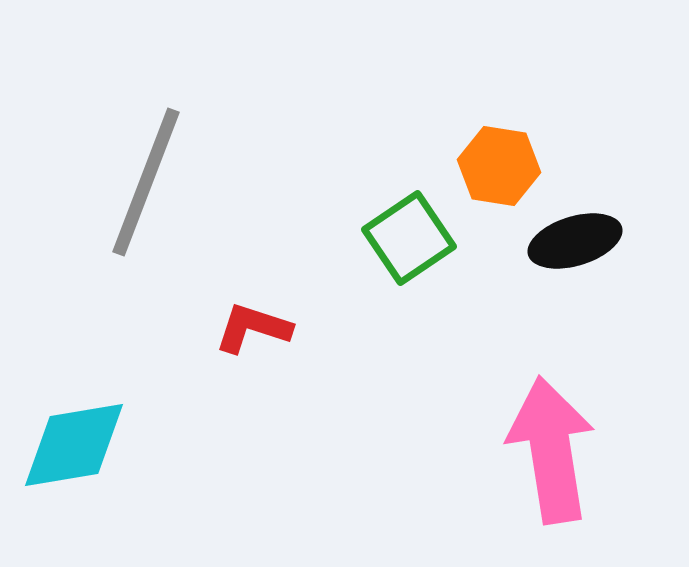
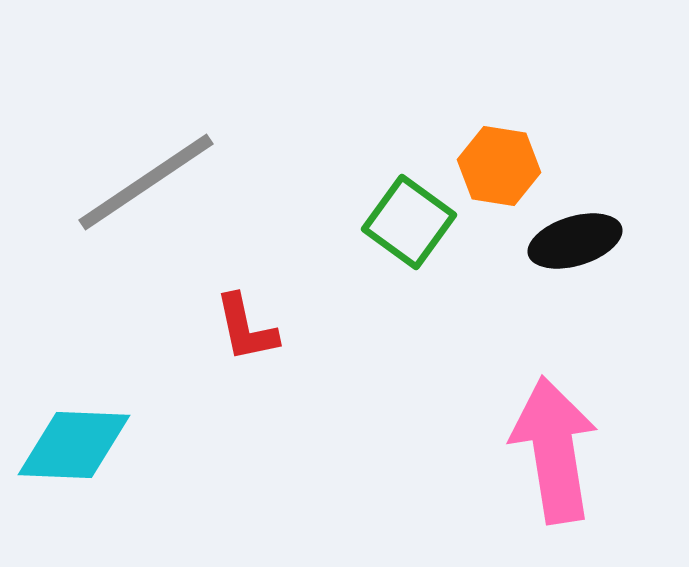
gray line: rotated 35 degrees clockwise
green square: moved 16 px up; rotated 20 degrees counterclockwise
red L-shape: moved 7 px left; rotated 120 degrees counterclockwise
cyan diamond: rotated 12 degrees clockwise
pink arrow: moved 3 px right
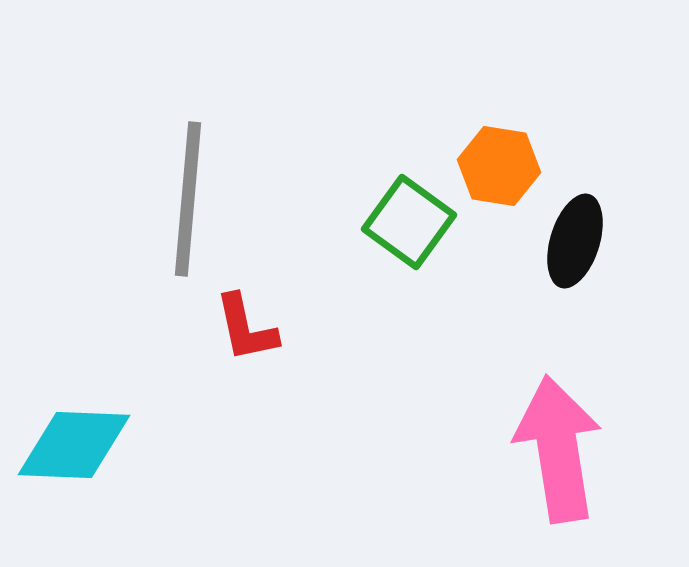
gray line: moved 42 px right, 17 px down; rotated 51 degrees counterclockwise
black ellipse: rotated 56 degrees counterclockwise
pink arrow: moved 4 px right, 1 px up
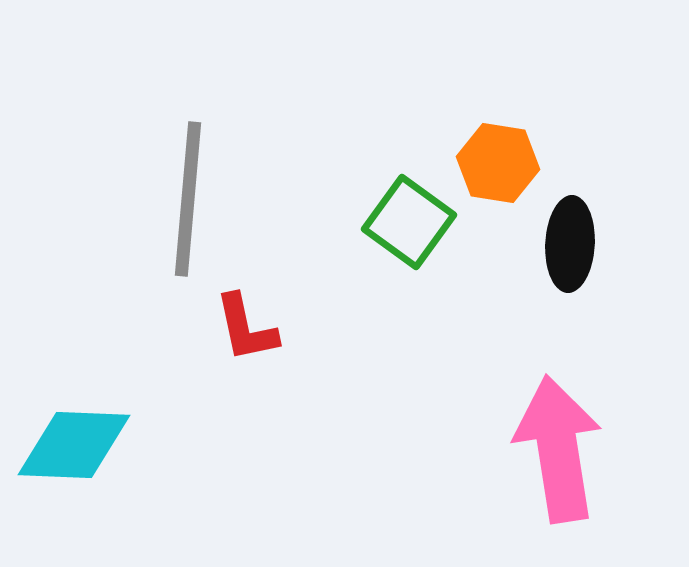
orange hexagon: moved 1 px left, 3 px up
black ellipse: moved 5 px left, 3 px down; rotated 14 degrees counterclockwise
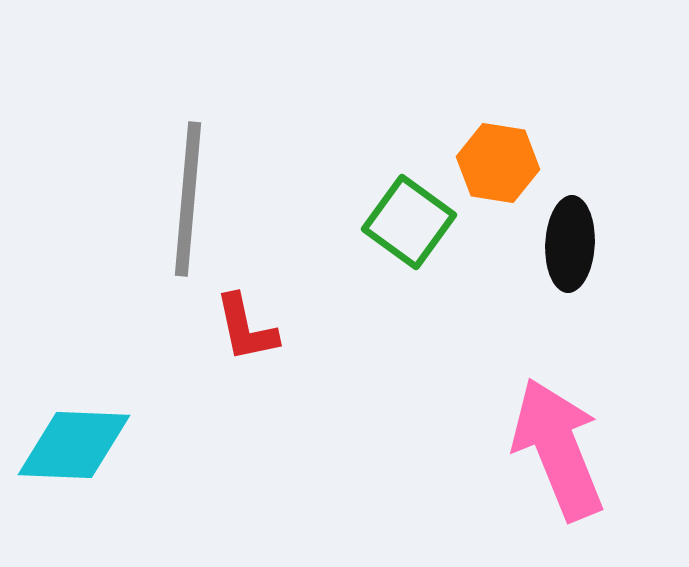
pink arrow: rotated 13 degrees counterclockwise
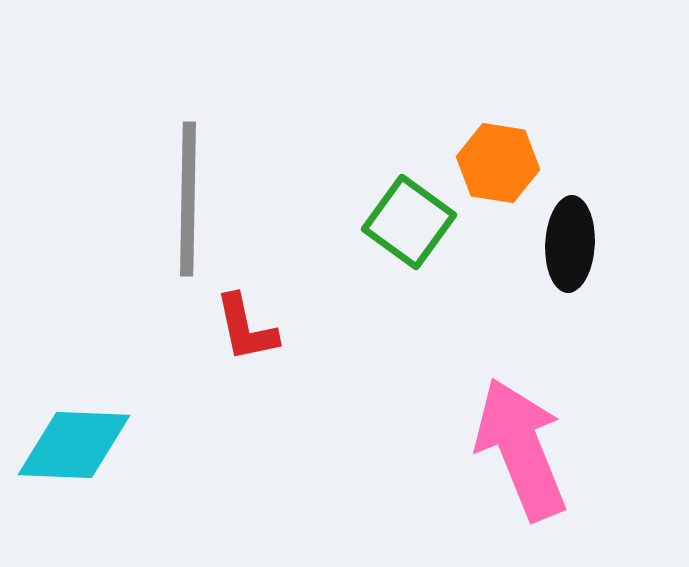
gray line: rotated 4 degrees counterclockwise
pink arrow: moved 37 px left
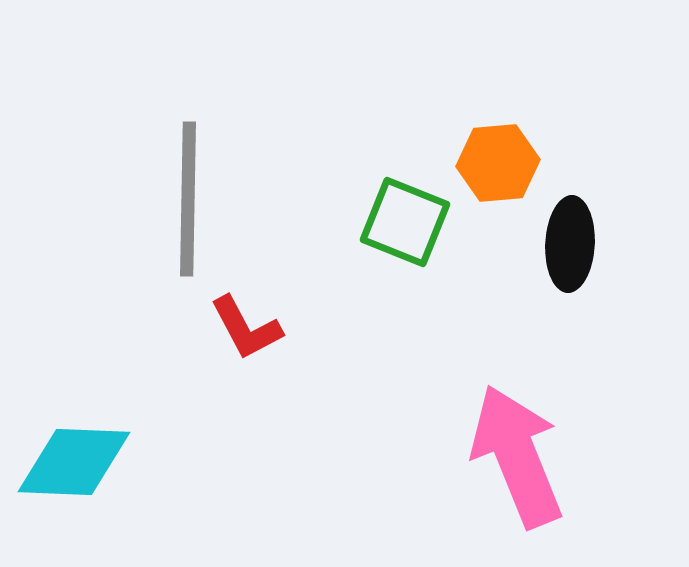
orange hexagon: rotated 14 degrees counterclockwise
green square: moved 4 px left; rotated 14 degrees counterclockwise
red L-shape: rotated 16 degrees counterclockwise
cyan diamond: moved 17 px down
pink arrow: moved 4 px left, 7 px down
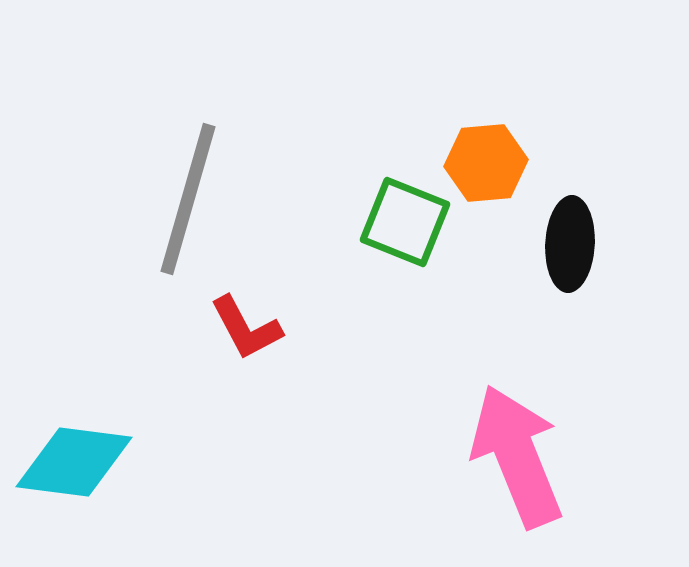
orange hexagon: moved 12 px left
gray line: rotated 15 degrees clockwise
cyan diamond: rotated 5 degrees clockwise
